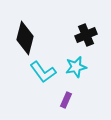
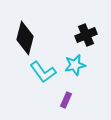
cyan star: moved 1 px left, 2 px up
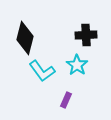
black cross: rotated 20 degrees clockwise
cyan star: moved 2 px right; rotated 25 degrees counterclockwise
cyan L-shape: moved 1 px left, 1 px up
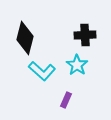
black cross: moved 1 px left
cyan L-shape: rotated 12 degrees counterclockwise
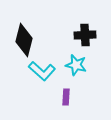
black diamond: moved 1 px left, 2 px down
cyan star: moved 1 px left; rotated 20 degrees counterclockwise
purple rectangle: moved 3 px up; rotated 21 degrees counterclockwise
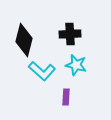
black cross: moved 15 px left, 1 px up
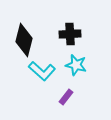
purple rectangle: rotated 35 degrees clockwise
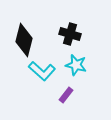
black cross: rotated 20 degrees clockwise
purple rectangle: moved 2 px up
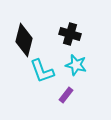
cyan L-shape: rotated 28 degrees clockwise
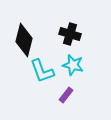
cyan star: moved 3 px left
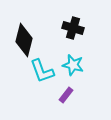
black cross: moved 3 px right, 6 px up
